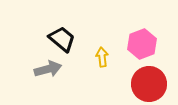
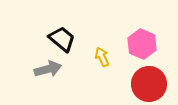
pink hexagon: rotated 16 degrees counterclockwise
yellow arrow: rotated 18 degrees counterclockwise
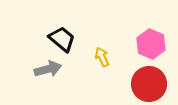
pink hexagon: moved 9 px right
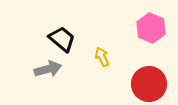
pink hexagon: moved 16 px up
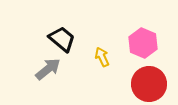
pink hexagon: moved 8 px left, 15 px down
gray arrow: rotated 24 degrees counterclockwise
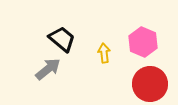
pink hexagon: moved 1 px up
yellow arrow: moved 2 px right, 4 px up; rotated 18 degrees clockwise
red circle: moved 1 px right
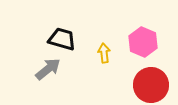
black trapezoid: rotated 24 degrees counterclockwise
red circle: moved 1 px right, 1 px down
